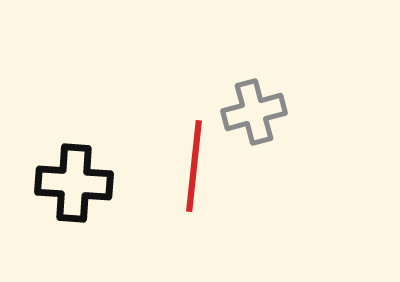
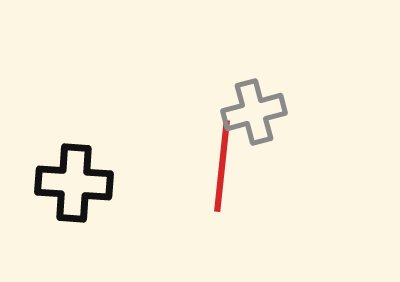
red line: moved 28 px right
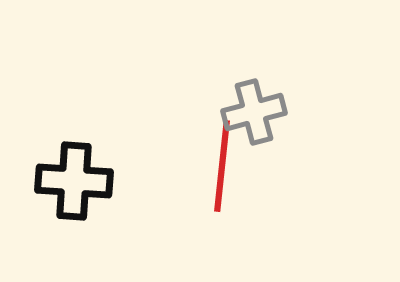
black cross: moved 2 px up
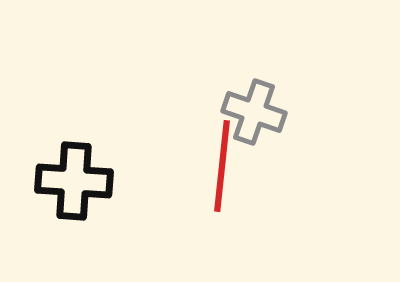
gray cross: rotated 34 degrees clockwise
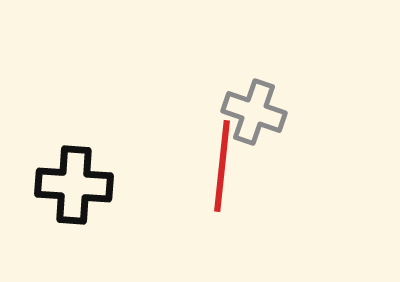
black cross: moved 4 px down
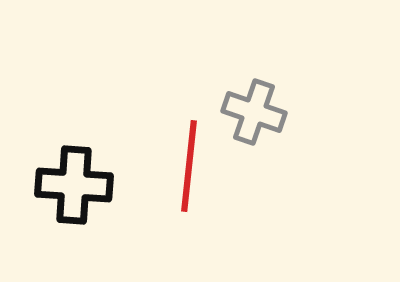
red line: moved 33 px left
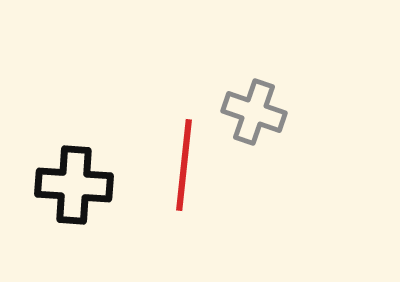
red line: moved 5 px left, 1 px up
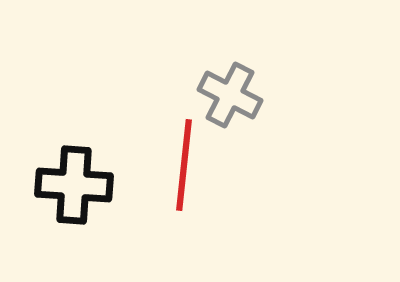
gray cross: moved 24 px left, 17 px up; rotated 8 degrees clockwise
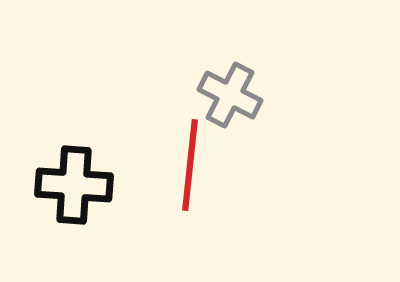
red line: moved 6 px right
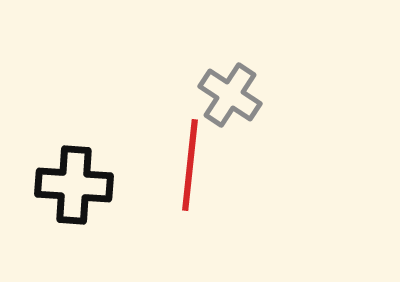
gray cross: rotated 6 degrees clockwise
